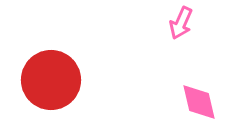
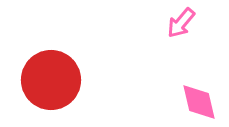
pink arrow: rotated 16 degrees clockwise
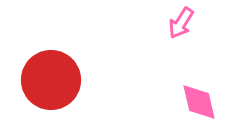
pink arrow: rotated 8 degrees counterclockwise
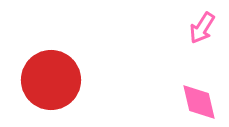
pink arrow: moved 21 px right, 5 px down
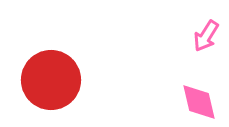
pink arrow: moved 4 px right, 8 px down
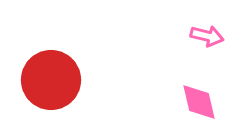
pink arrow: moved 1 px right; rotated 108 degrees counterclockwise
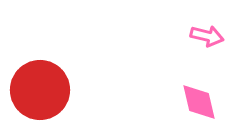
red circle: moved 11 px left, 10 px down
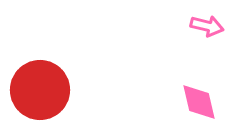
pink arrow: moved 10 px up
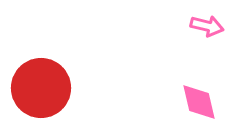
red circle: moved 1 px right, 2 px up
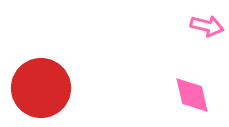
pink diamond: moved 7 px left, 7 px up
